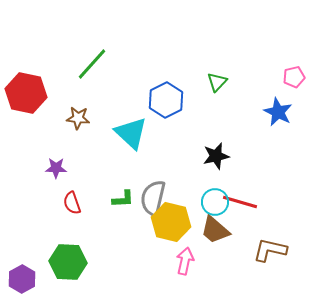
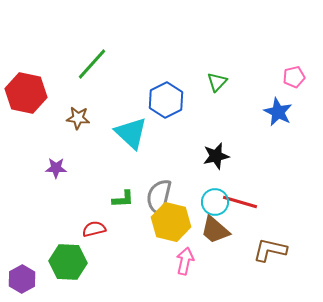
gray semicircle: moved 6 px right, 1 px up
red semicircle: moved 22 px right, 26 px down; rotated 95 degrees clockwise
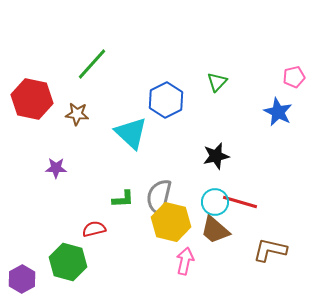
red hexagon: moved 6 px right, 6 px down
brown star: moved 1 px left, 4 px up
green hexagon: rotated 12 degrees clockwise
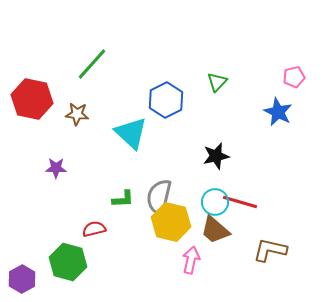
pink arrow: moved 6 px right, 1 px up
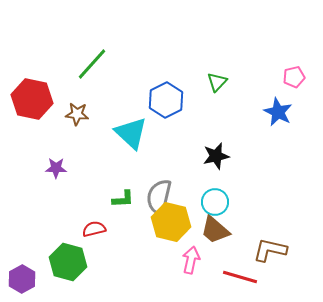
red line: moved 75 px down
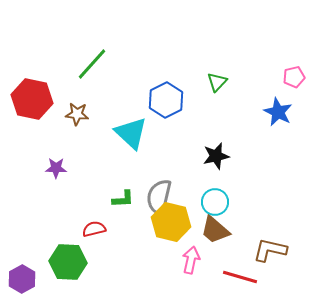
green hexagon: rotated 12 degrees counterclockwise
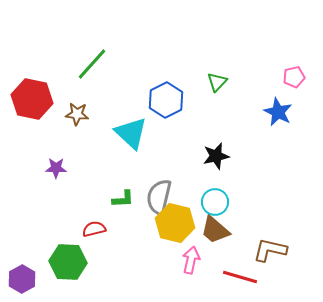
yellow hexagon: moved 4 px right, 1 px down
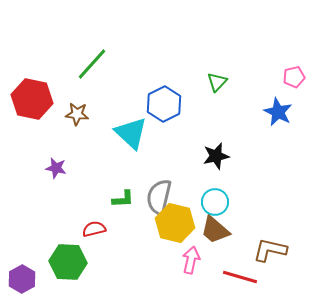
blue hexagon: moved 2 px left, 4 px down
purple star: rotated 10 degrees clockwise
